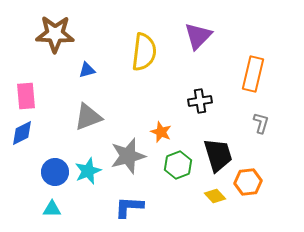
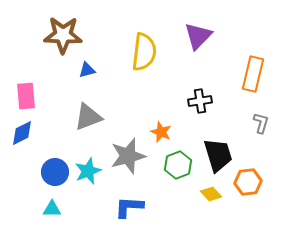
brown star: moved 8 px right, 1 px down
yellow diamond: moved 4 px left, 2 px up
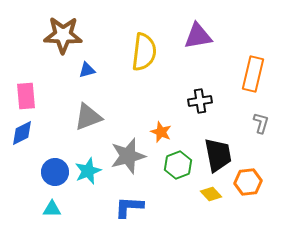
purple triangle: rotated 36 degrees clockwise
black trapezoid: rotated 6 degrees clockwise
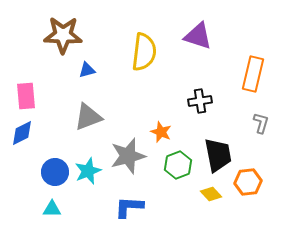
purple triangle: rotated 28 degrees clockwise
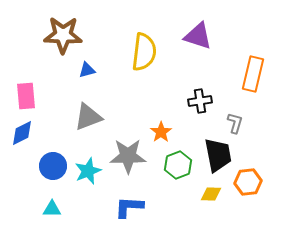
gray L-shape: moved 26 px left
orange star: rotated 15 degrees clockwise
gray star: rotated 15 degrees clockwise
blue circle: moved 2 px left, 6 px up
yellow diamond: rotated 45 degrees counterclockwise
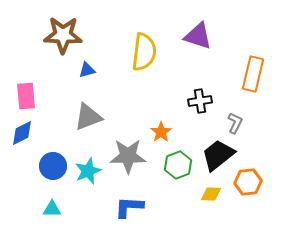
gray L-shape: rotated 10 degrees clockwise
black trapezoid: rotated 117 degrees counterclockwise
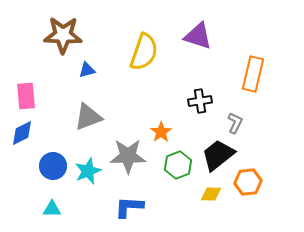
yellow semicircle: rotated 12 degrees clockwise
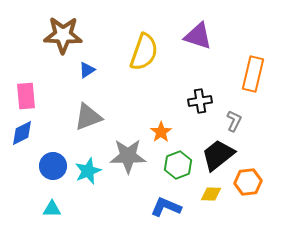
blue triangle: rotated 18 degrees counterclockwise
gray L-shape: moved 1 px left, 2 px up
blue L-shape: moved 37 px right; rotated 20 degrees clockwise
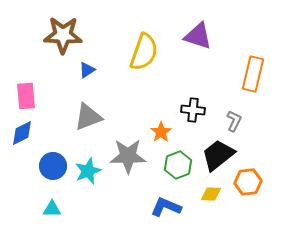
black cross: moved 7 px left, 9 px down; rotated 15 degrees clockwise
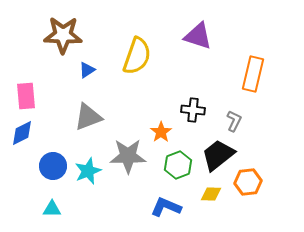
yellow semicircle: moved 7 px left, 4 px down
